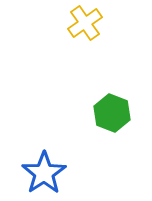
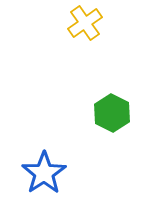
green hexagon: rotated 6 degrees clockwise
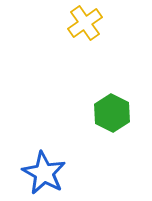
blue star: rotated 9 degrees counterclockwise
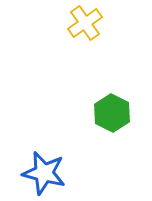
blue star: rotated 15 degrees counterclockwise
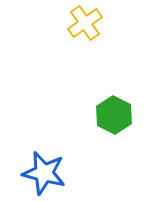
green hexagon: moved 2 px right, 2 px down
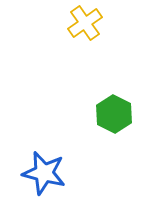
green hexagon: moved 1 px up
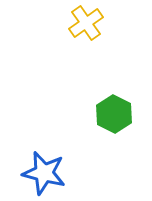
yellow cross: moved 1 px right
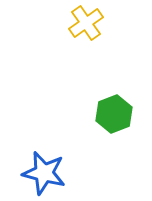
green hexagon: rotated 12 degrees clockwise
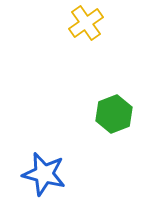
blue star: moved 1 px down
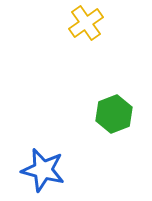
blue star: moved 1 px left, 4 px up
